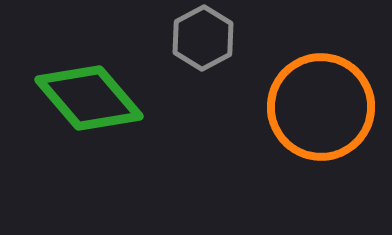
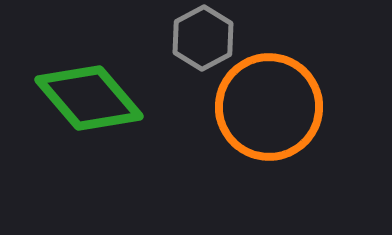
orange circle: moved 52 px left
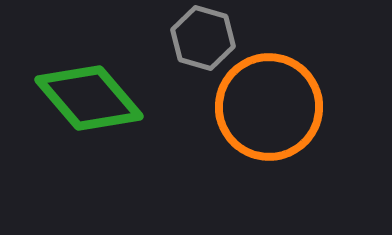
gray hexagon: rotated 16 degrees counterclockwise
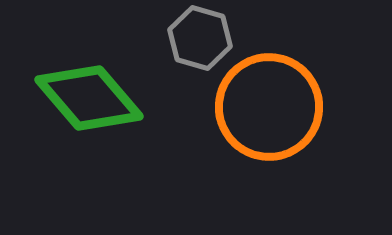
gray hexagon: moved 3 px left
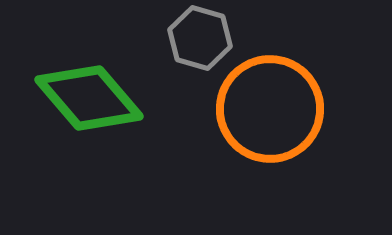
orange circle: moved 1 px right, 2 px down
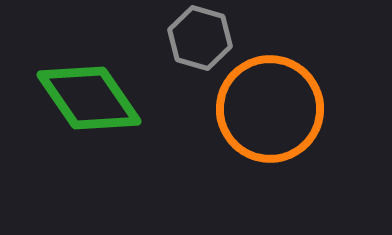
green diamond: rotated 6 degrees clockwise
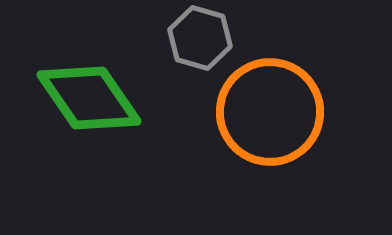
orange circle: moved 3 px down
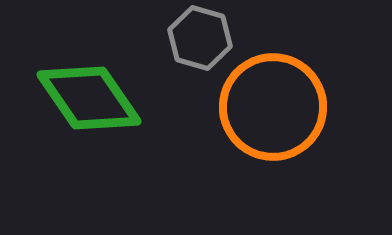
orange circle: moved 3 px right, 5 px up
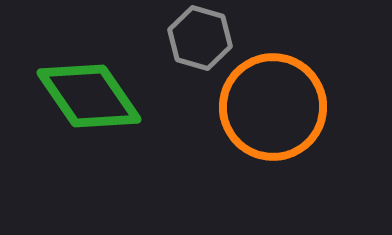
green diamond: moved 2 px up
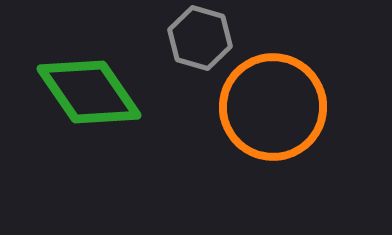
green diamond: moved 4 px up
